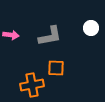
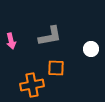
white circle: moved 21 px down
pink arrow: moved 6 px down; rotated 70 degrees clockwise
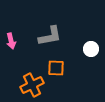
orange cross: rotated 15 degrees counterclockwise
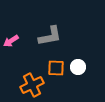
pink arrow: rotated 70 degrees clockwise
white circle: moved 13 px left, 18 px down
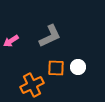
gray L-shape: rotated 15 degrees counterclockwise
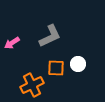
pink arrow: moved 1 px right, 2 px down
white circle: moved 3 px up
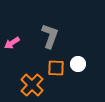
gray L-shape: rotated 45 degrees counterclockwise
orange cross: rotated 20 degrees counterclockwise
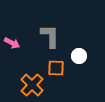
gray L-shape: rotated 20 degrees counterclockwise
pink arrow: rotated 119 degrees counterclockwise
white circle: moved 1 px right, 8 px up
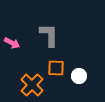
gray L-shape: moved 1 px left, 1 px up
white circle: moved 20 px down
